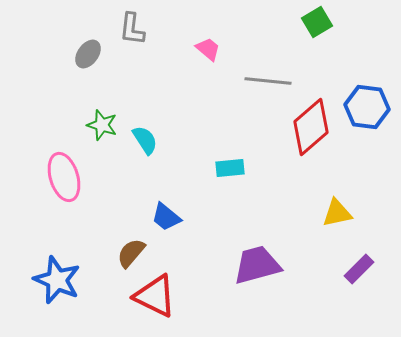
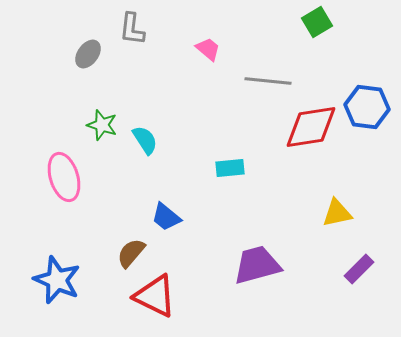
red diamond: rotated 32 degrees clockwise
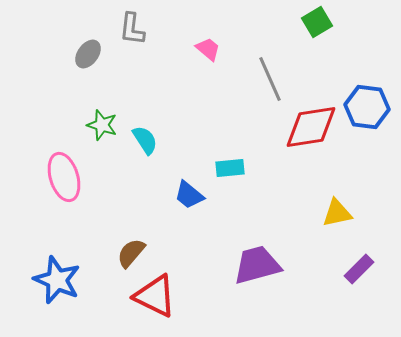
gray line: moved 2 px right, 2 px up; rotated 60 degrees clockwise
blue trapezoid: moved 23 px right, 22 px up
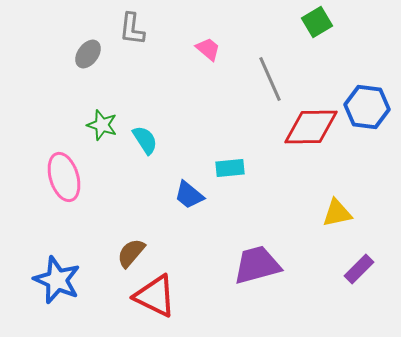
red diamond: rotated 8 degrees clockwise
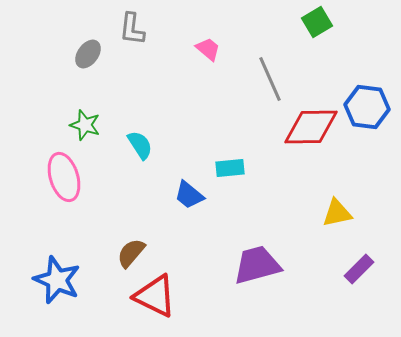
green star: moved 17 px left
cyan semicircle: moved 5 px left, 5 px down
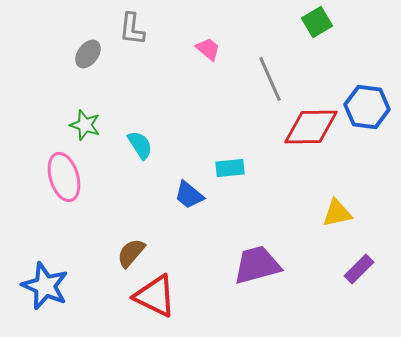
blue star: moved 12 px left, 6 px down
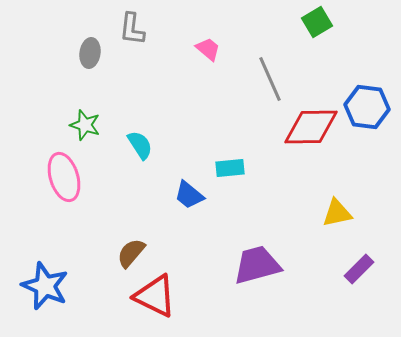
gray ellipse: moved 2 px right, 1 px up; rotated 28 degrees counterclockwise
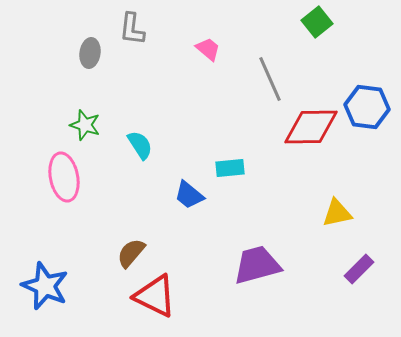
green square: rotated 8 degrees counterclockwise
pink ellipse: rotated 6 degrees clockwise
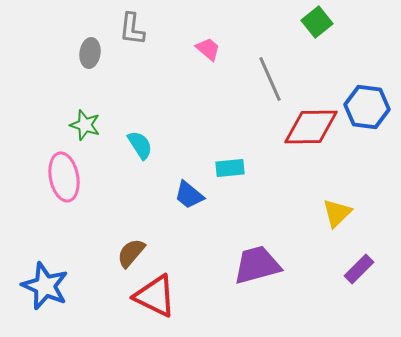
yellow triangle: rotated 32 degrees counterclockwise
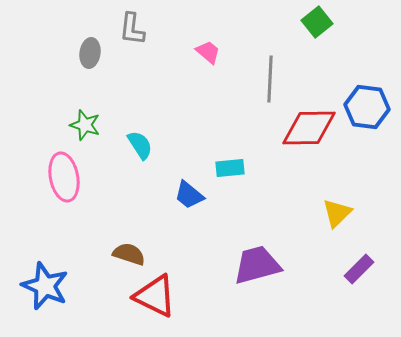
pink trapezoid: moved 3 px down
gray line: rotated 27 degrees clockwise
red diamond: moved 2 px left, 1 px down
brown semicircle: moved 2 px left, 1 px down; rotated 68 degrees clockwise
